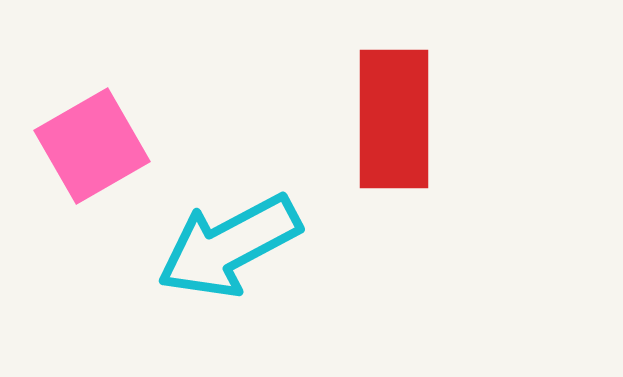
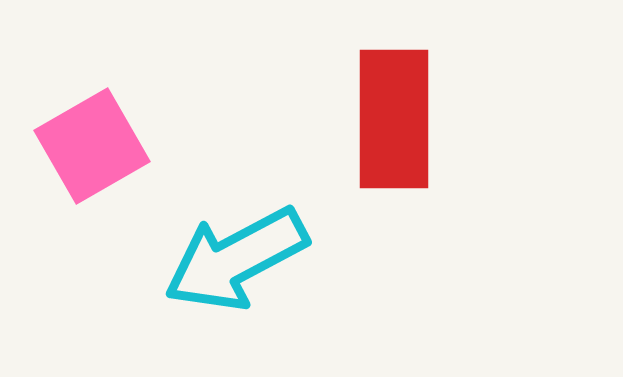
cyan arrow: moved 7 px right, 13 px down
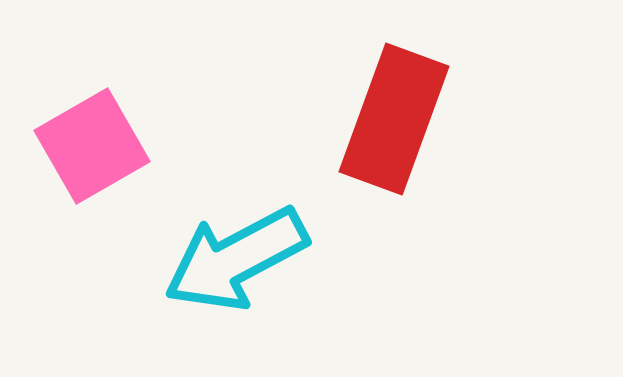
red rectangle: rotated 20 degrees clockwise
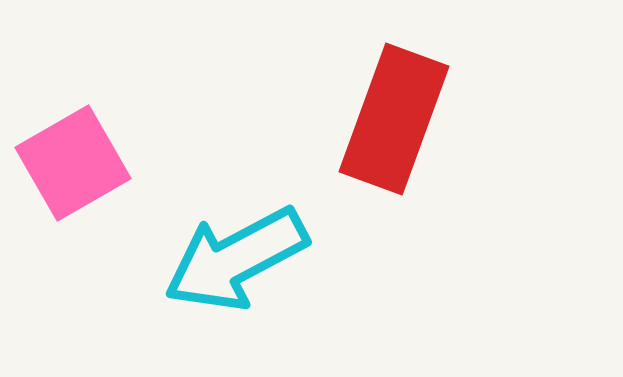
pink square: moved 19 px left, 17 px down
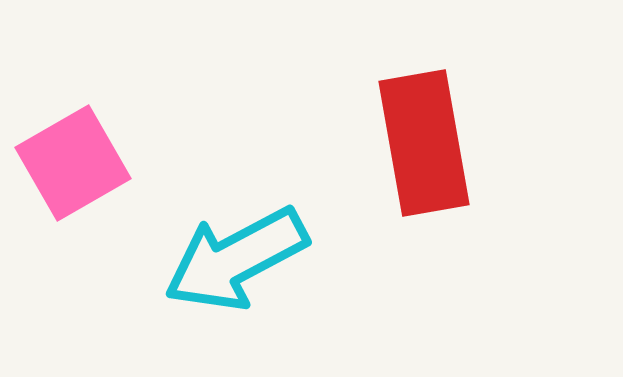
red rectangle: moved 30 px right, 24 px down; rotated 30 degrees counterclockwise
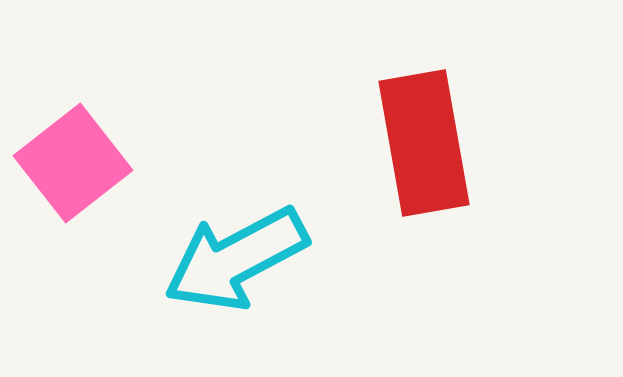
pink square: rotated 8 degrees counterclockwise
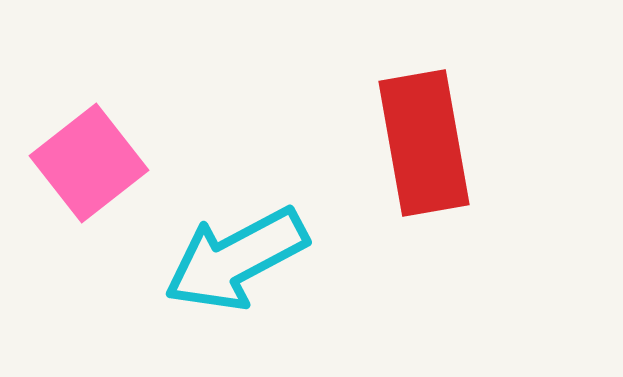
pink square: moved 16 px right
